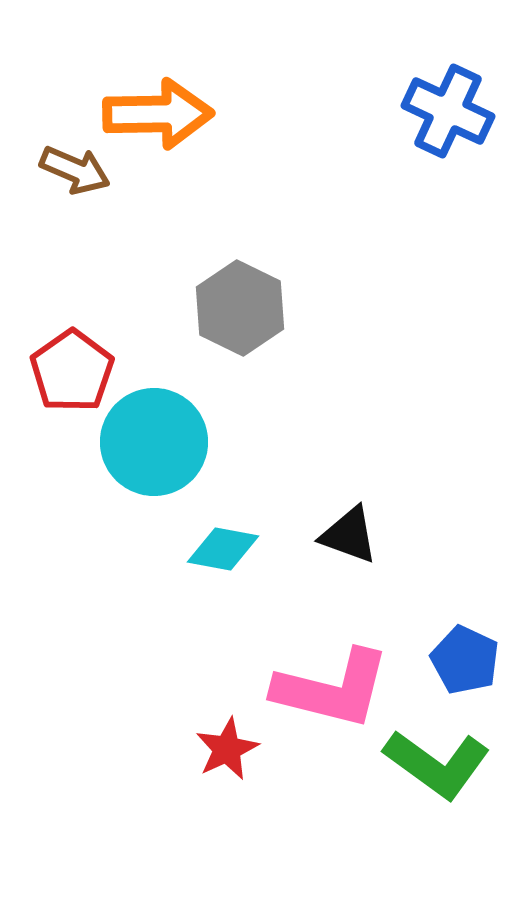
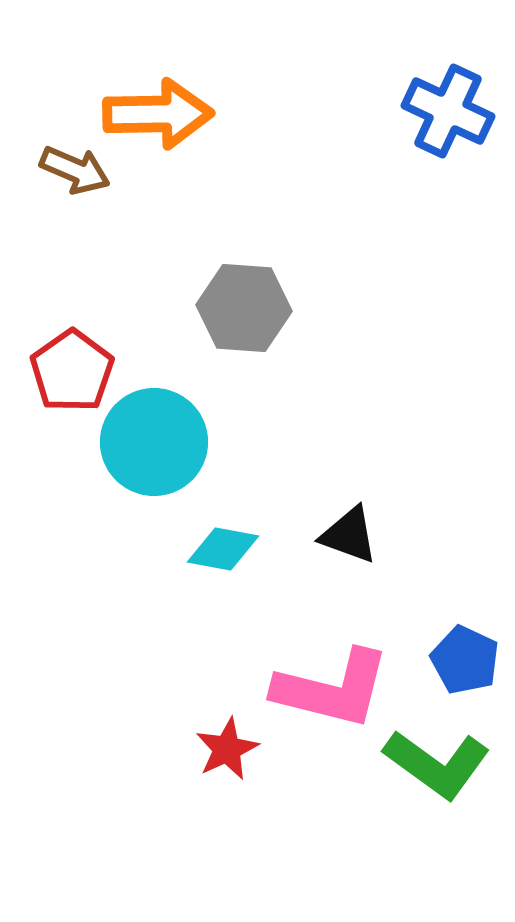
gray hexagon: moved 4 px right; rotated 22 degrees counterclockwise
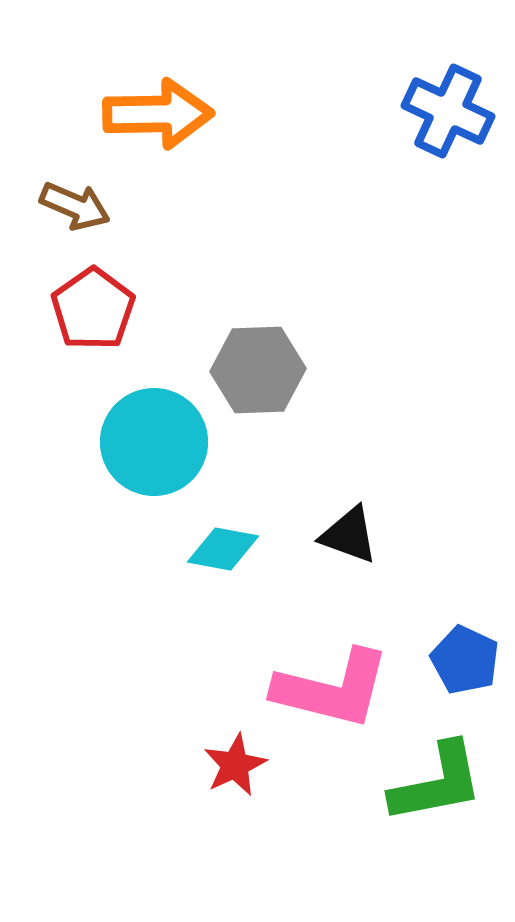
brown arrow: moved 36 px down
gray hexagon: moved 14 px right, 62 px down; rotated 6 degrees counterclockwise
red pentagon: moved 21 px right, 62 px up
red star: moved 8 px right, 16 px down
green L-shape: moved 19 px down; rotated 47 degrees counterclockwise
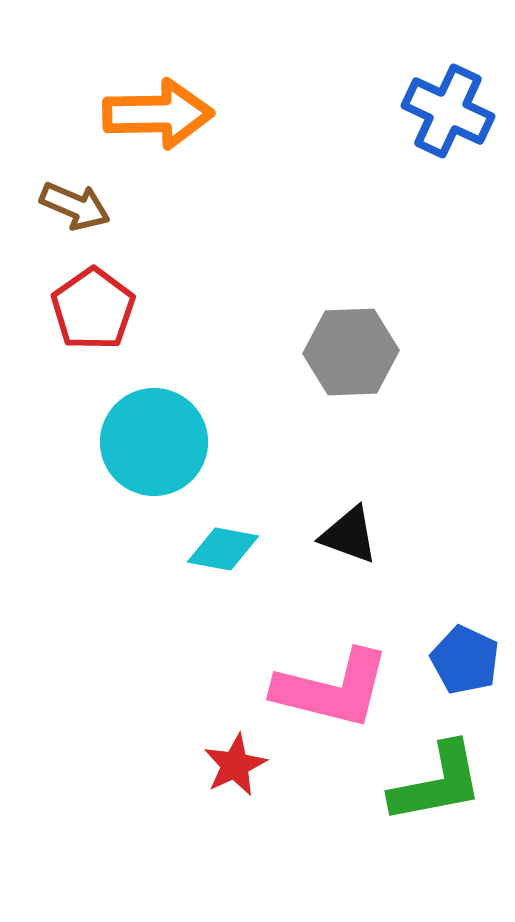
gray hexagon: moved 93 px right, 18 px up
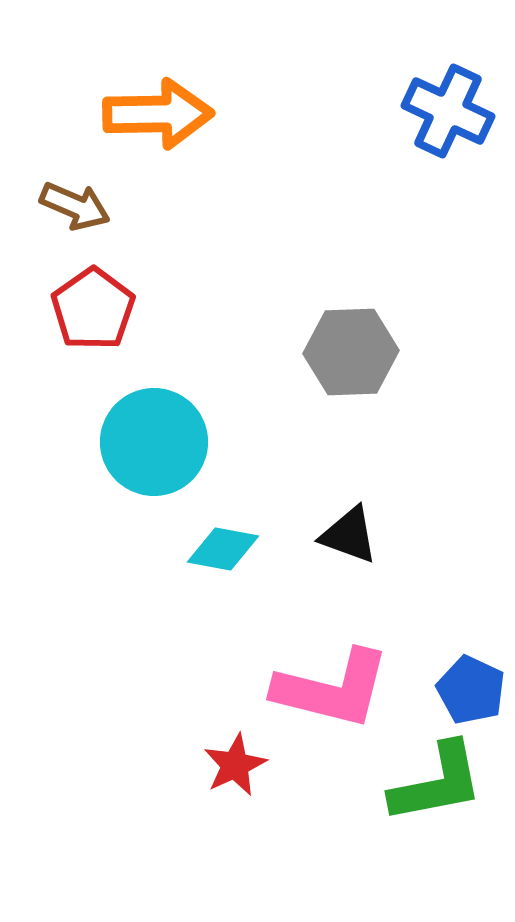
blue pentagon: moved 6 px right, 30 px down
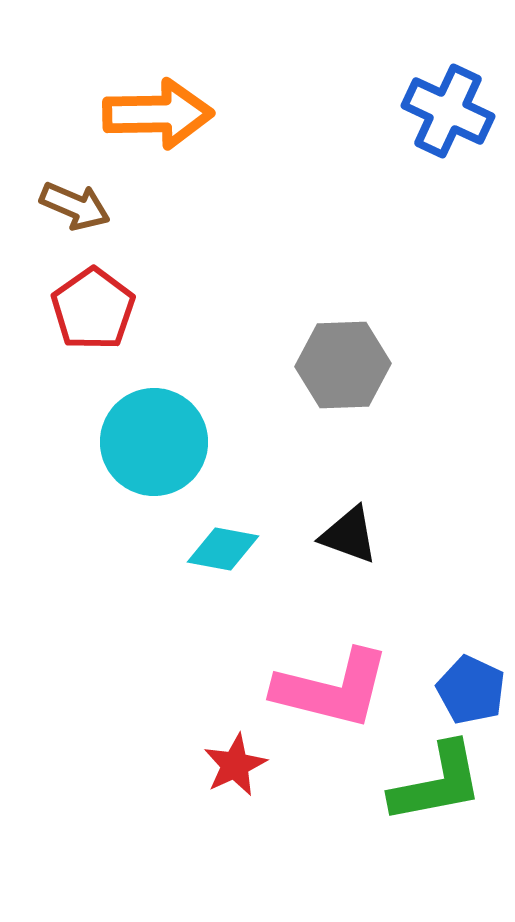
gray hexagon: moved 8 px left, 13 px down
